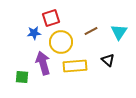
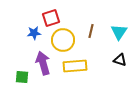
brown line: rotated 48 degrees counterclockwise
yellow circle: moved 2 px right, 2 px up
black triangle: moved 12 px right; rotated 24 degrees counterclockwise
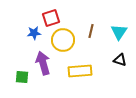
yellow rectangle: moved 5 px right, 5 px down
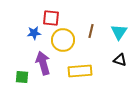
red square: rotated 24 degrees clockwise
